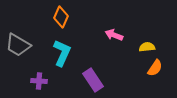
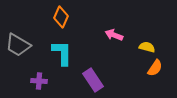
yellow semicircle: rotated 21 degrees clockwise
cyan L-shape: rotated 24 degrees counterclockwise
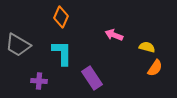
purple rectangle: moved 1 px left, 2 px up
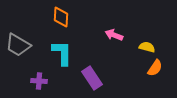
orange diamond: rotated 20 degrees counterclockwise
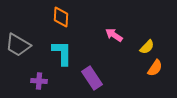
pink arrow: rotated 12 degrees clockwise
yellow semicircle: rotated 119 degrees clockwise
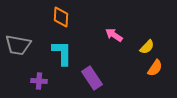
gray trapezoid: rotated 20 degrees counterclockwise
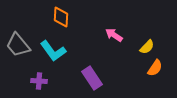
gray trapezoid: rotated 40 degrees clockwise
cyan L-shape: moved 9 px left, 2 px up; rotated 144 degrees clockwise
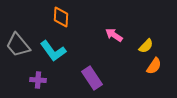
yellow semicircle: moved 1 px left, 1 px up
orange semicircle: moved 1 px left, 2 px up
purple cross: moved 1 px left, 1 px up
